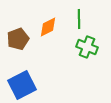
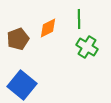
orange diamond: moved 1 px down
green cross: rotated 10 degrees clockwise
blue square: rotated 24 degrees counterclockwise
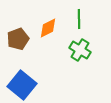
green cross: moved 7 px left, 3 px down
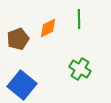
green cross: moved 19 px down
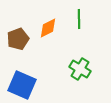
blue square: rotated 16 degrees counterclockwise
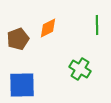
green line: moved 18 px right, 6 px down
blue square: rotated 24 degrees counterclockwise
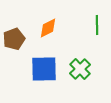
brown pentagon: moved 4 px left
green cross: rotated 15 degrees clockwise
blue square: moved 22 px right, 16 px up
